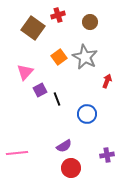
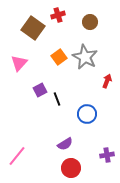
pink triangle: moved 6 px left, 9 px up
purple semicircle: moved 1 px right, 2 px up
pink line: moved 3 px down; rotated 45 degrees counterclockwise
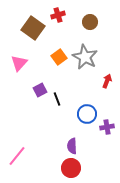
purple semicircle: moved 7 px right, 2 px down; rotated 119 degrees clockwise
purple cross: moved 28 px up
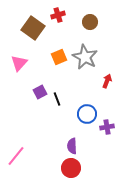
orange square: rotated 14 degrees clockwise
purple square: moved 2 px down
pink line: moved 1 px left
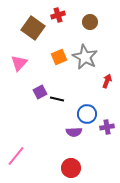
black line: rotated 56 degrees counterclockwise
purple semicircle: moved 2 px right, 14 px up; rotated 91 degrees counterclockwise
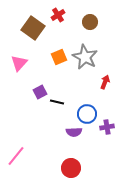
red cross: rotated 16 degrees counterclockwise
red arrow: moved 2 px left, 1 px down
black line: moved 3 px down
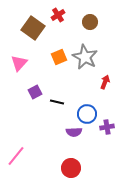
purple square: moved 5 px left
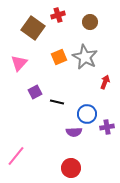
red cross: rotated 16 degrees clockwise
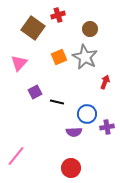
brown circle: moved 7 px down
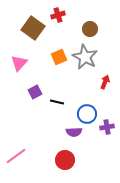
pink line: rotated 15 degrees clockwise
red circle: moved 6 px left, 8 px up
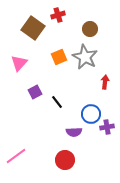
red arrow: rotated 16 degrees counterclockwise
black line: rotated 40 degrees clockwise
blue circle: moved 4 px right
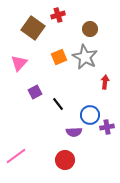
black line: moved 1 px right, 2 px down
blue circle: moved 1 px left, 1 px down
